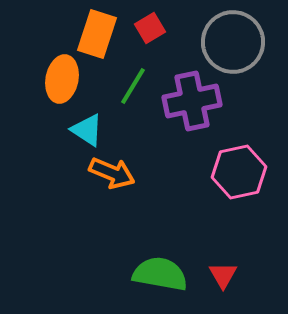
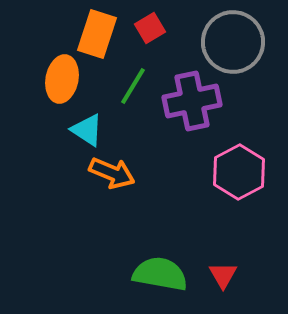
pink hexagon: rotated 16 degrees counterclockwise
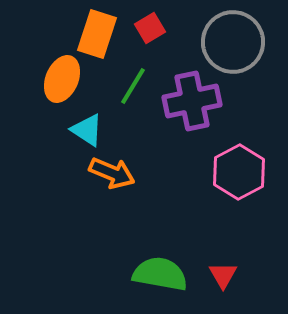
orange ellipse: rotated 12 degrees clockwise
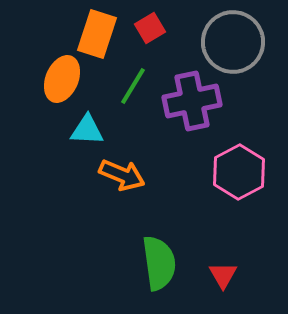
cyan triangle: rotated 30 degrees counterclockwise
orange arrow: moved 10 px right, 2 px down
green semicircle: moved 1 px left, 11 px up; rotated 72 degrees clockwise
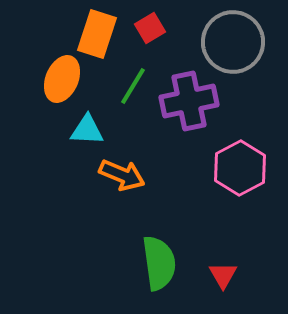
purple cross: moved 3 px left
pink hexagon: moved 1 px right, 4 px up
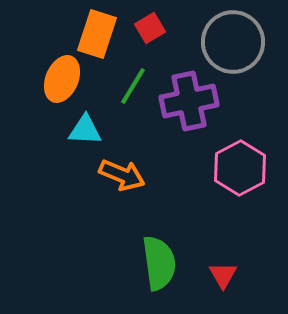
cyan triangle: moved 2 px left
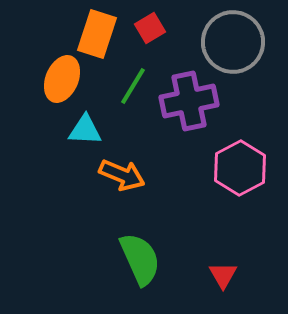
green semicircle: moved 19 px left, 4 px up; rotated 16 degrees counterclockwise
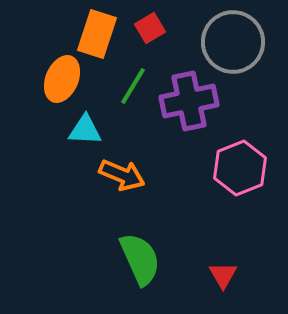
pink hexagon: rotated 6 degrees clockwise
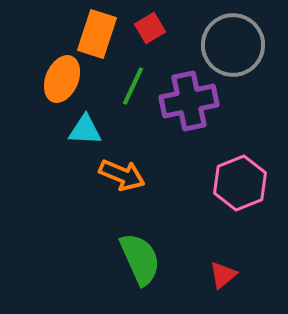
gray circle: moved 3 px down
green line: rotated 6 degrees counterclockwise
pink hexagon: moved 15 px down
red triangle: rotated 20 degrees clockwise
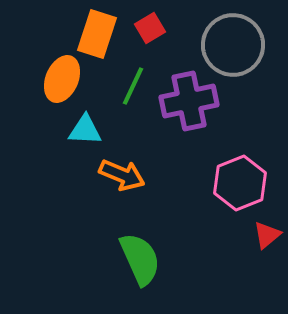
red triangle: moved 44 px right, 40 px up
